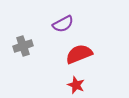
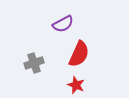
gray cross: moved 11 px right, 17 px down
red semicircle: rotated 136 degrees clockwise
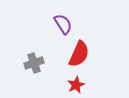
purple semicircle: rotated 95 degrees counterclockwise
red star: rotated 24 degrees clockwise
